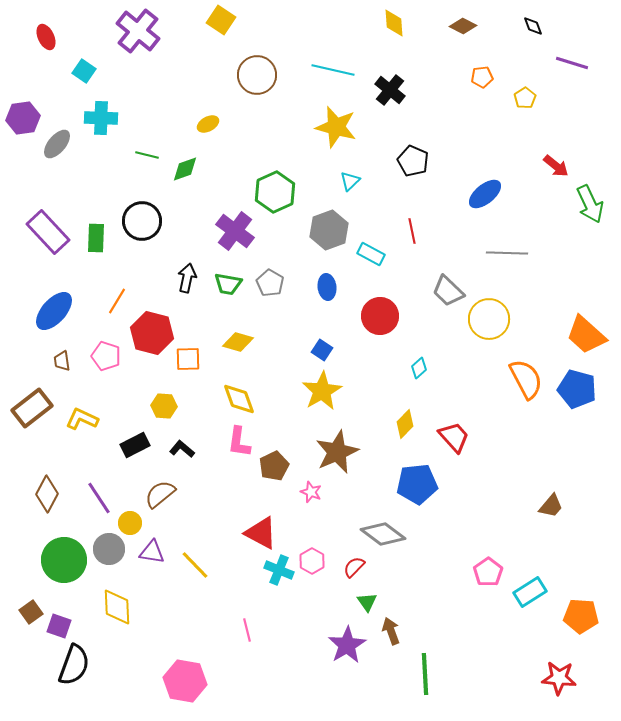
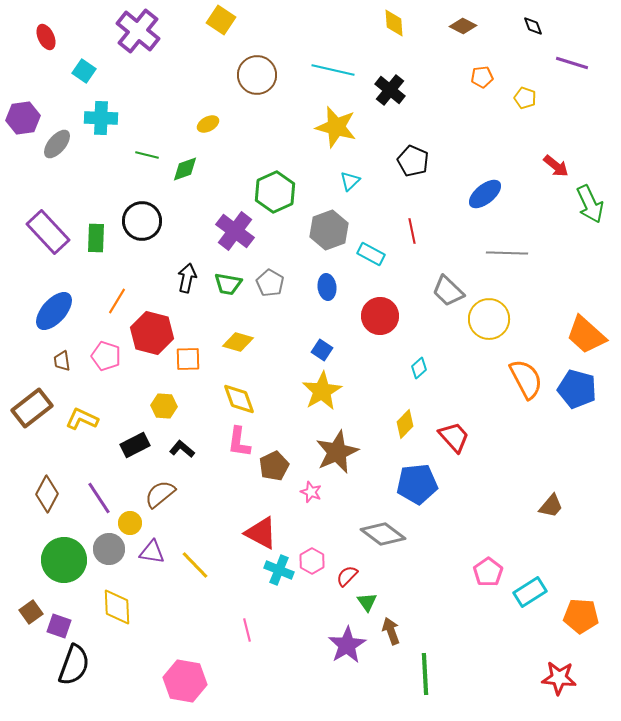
yellow pentagon at (525, 98): rotated 20 degrees counterclockwise
red semicircle at (354, 567): moved 7 px left, 9 px down
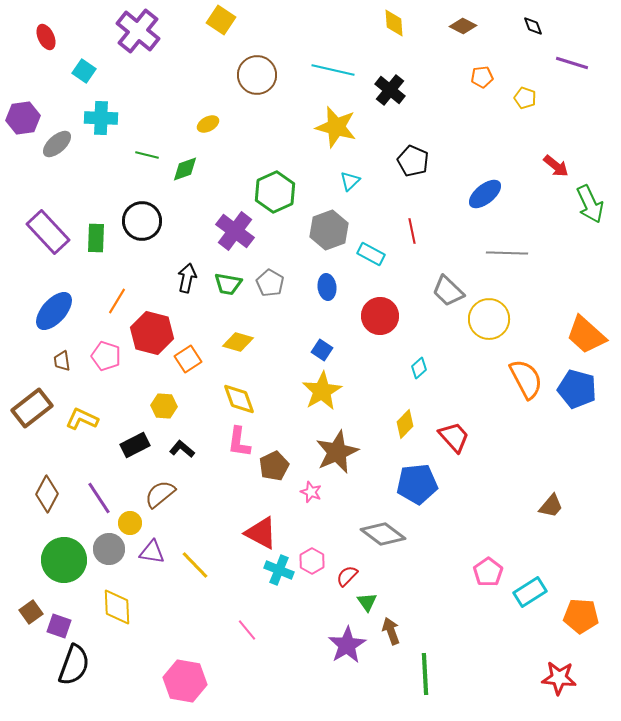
gray ellipse at (57, 144): rotated 8 degrees clockwise
orange square at (188, 359): rotated 32 degrees counterclockwise
pink line at (247, 630): rotated 25 degrees counterclockwise
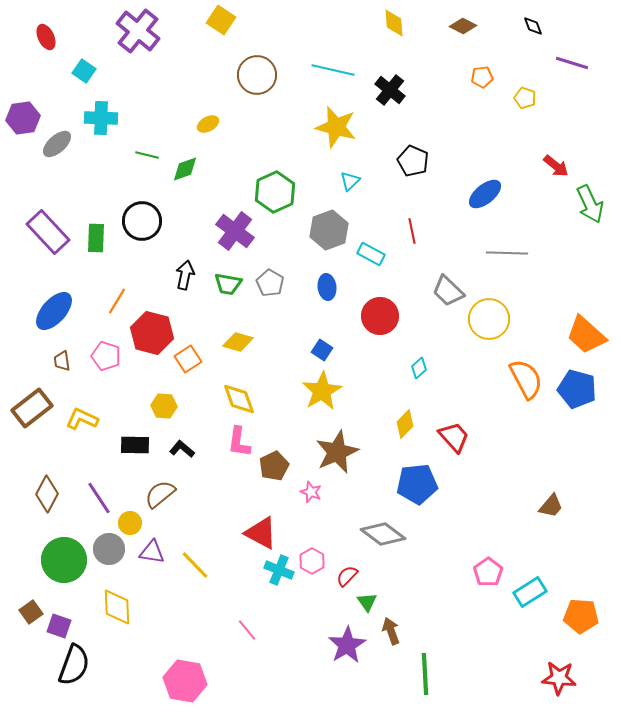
black arrow at (187, 278): moved 2 px left, 3 px up
black rectangle at (135, 445): rotated 28 degrees clockwise
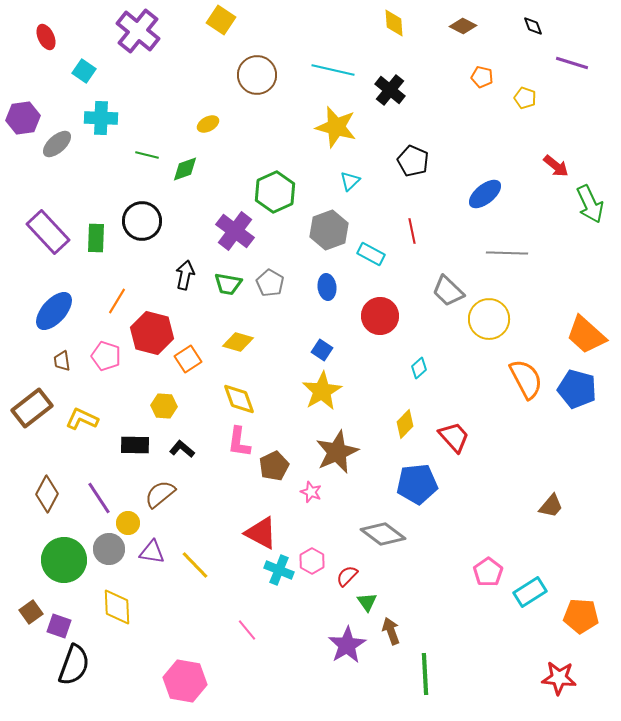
orange pentagon at (482, 77): rotated 20 degrees clockwise
yellow circle at (130, 523): moved 2 px left
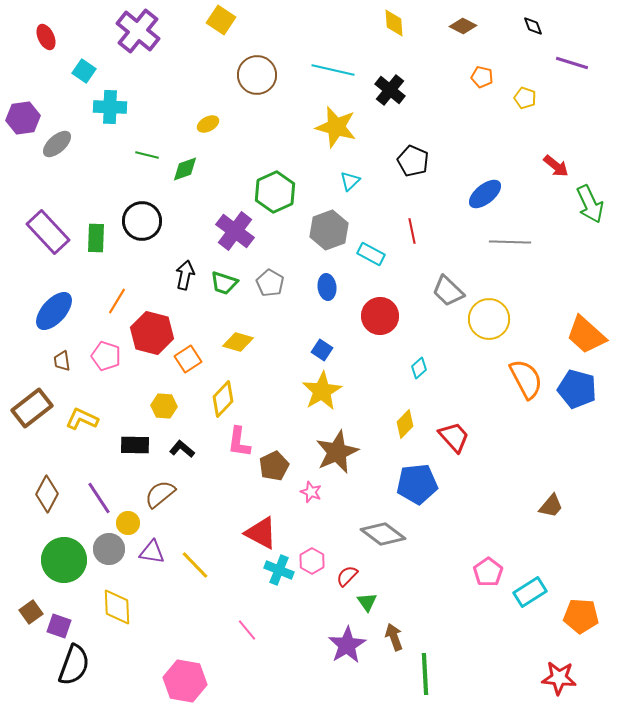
cyan cross at (101, 118): moved 9 px right, 11 px up
gray line at (507, 253): moved 3 px right, 11 px up
green trapezoid at (228, 284): moved 4 px left, 1 px up; rotated 8 degrees clockwise
yellow diamond at (239, 399): moved 16 px left; rotated 63 degrees clockwise
brown arrow at (391, 631): moved 3 px right, 6 px down
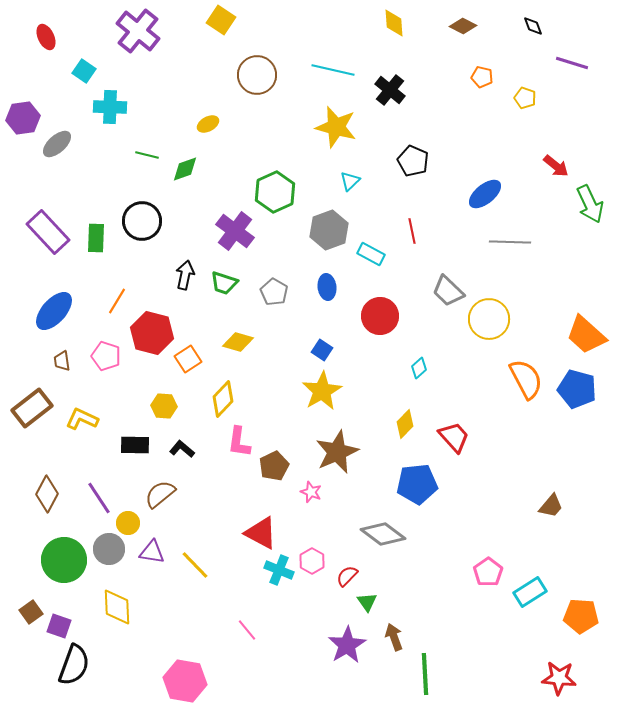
gray pentagon at (270, 283): moved 4 px right, 9 px down
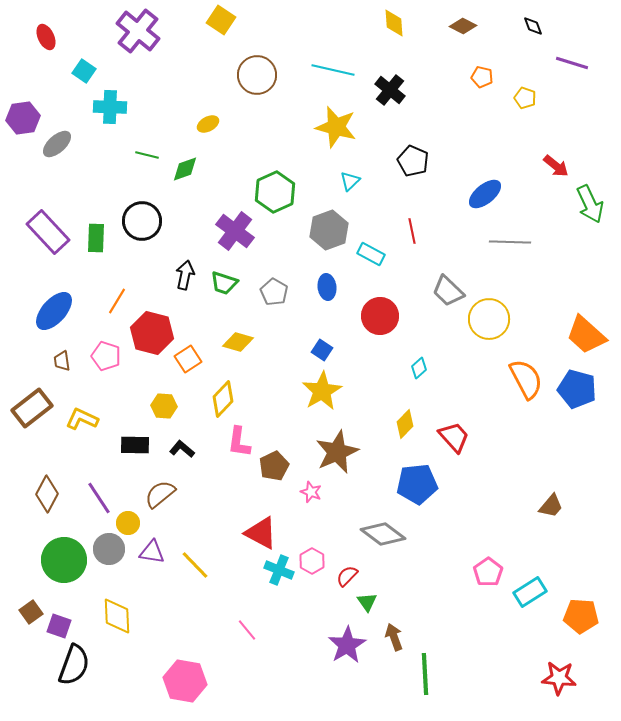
yellow diamond at (117, 607): moved 9 px down
